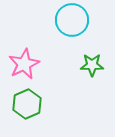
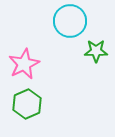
cyan circle: moved 2 px left, 1 px down
green star: moved 4 px right, 14 px up
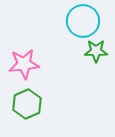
cyan circle: moved 13 px right
pink star: rotated 20 degrees clockwise
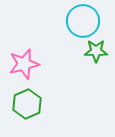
pink star: rotated 8 degrees counterclockwise
